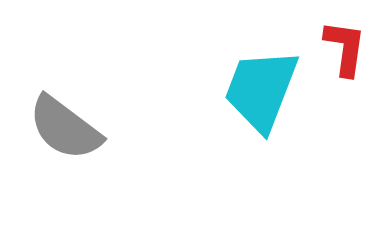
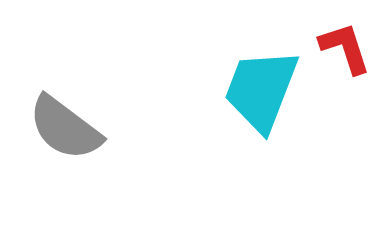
red L-shape: rotated 26 degrees counterclockwise
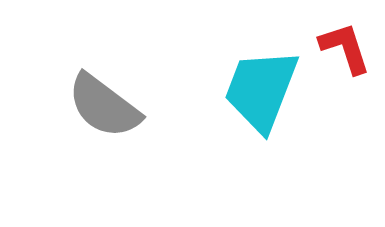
gray semicircle: moved 39 px right, 22 px up
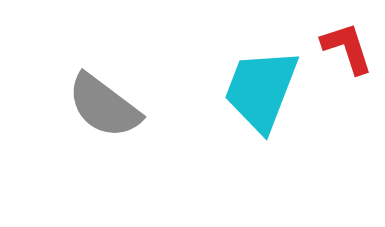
red L-shape: moved 2 px right
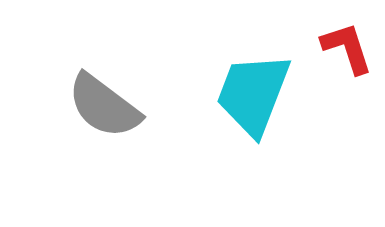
cyan trapezoid: moved 8 px left, 4 px down
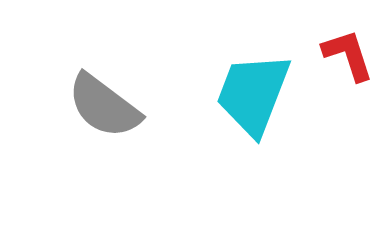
red L-shape: moved 1 px right, 7 px down
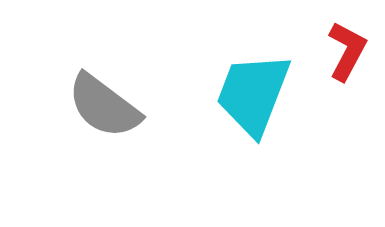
red L-shape: moved 1 px left, 4 px up; rotated 46 degrees clockwise
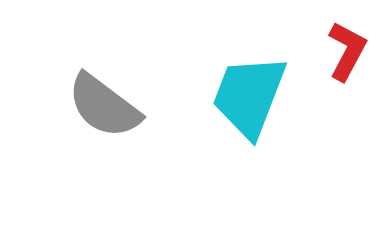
cyan trapezoid: moved 4 px left, 2 px down
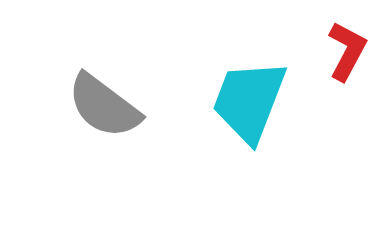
cyan trapezoid: moved 5 px down
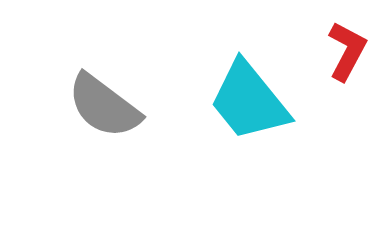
cyan trapezoid: rotated 60 degrees counterclockwise
